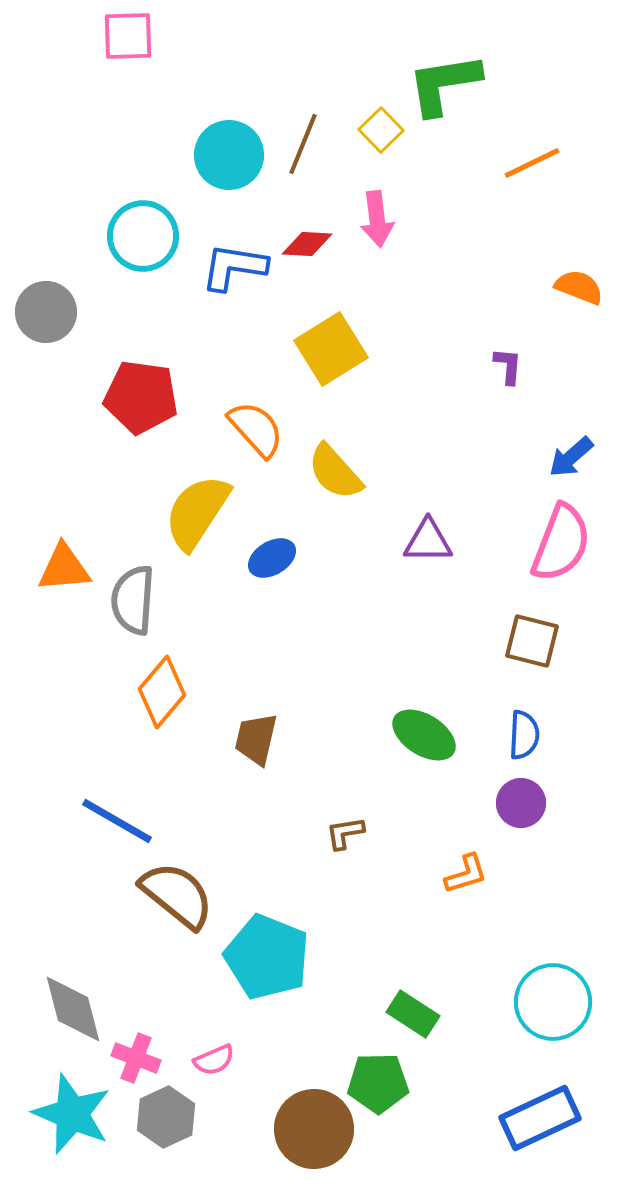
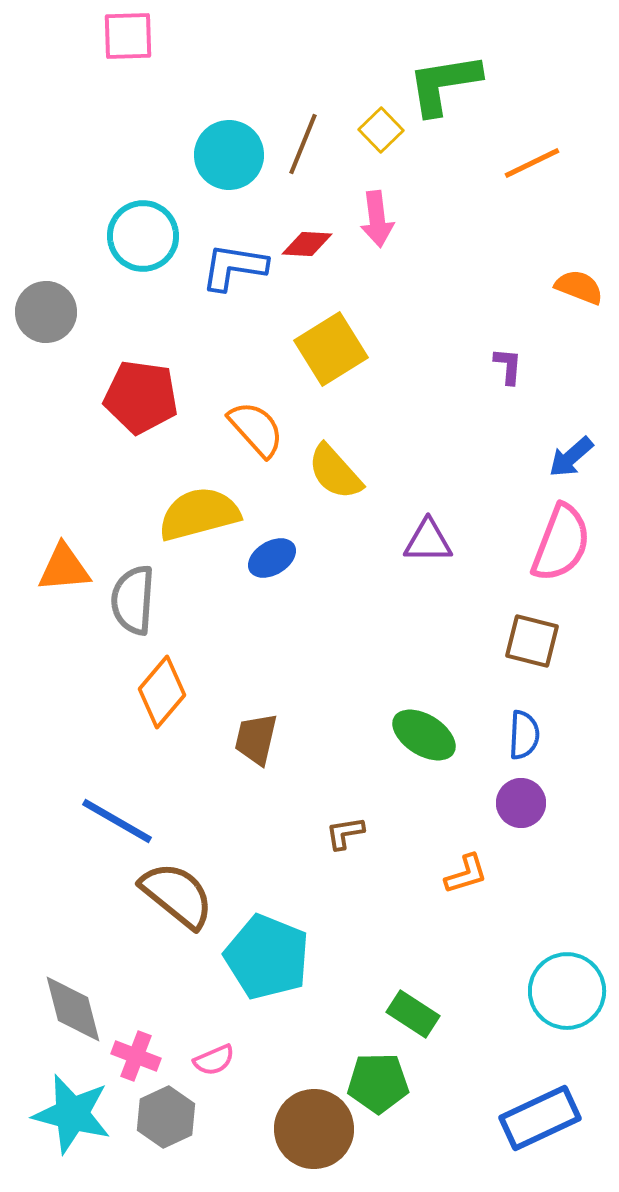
yellow semicircle at (197, 512): moved 2 px right, 2 px down; rotated 42 degrees clockwise
cyan circle at (553, 1002): moved 14 px right, 11 px up
pink cross at (136, 1058): moved 2 px up
cyan star at (72, 1114): rotated 8 degrees counterclockwise
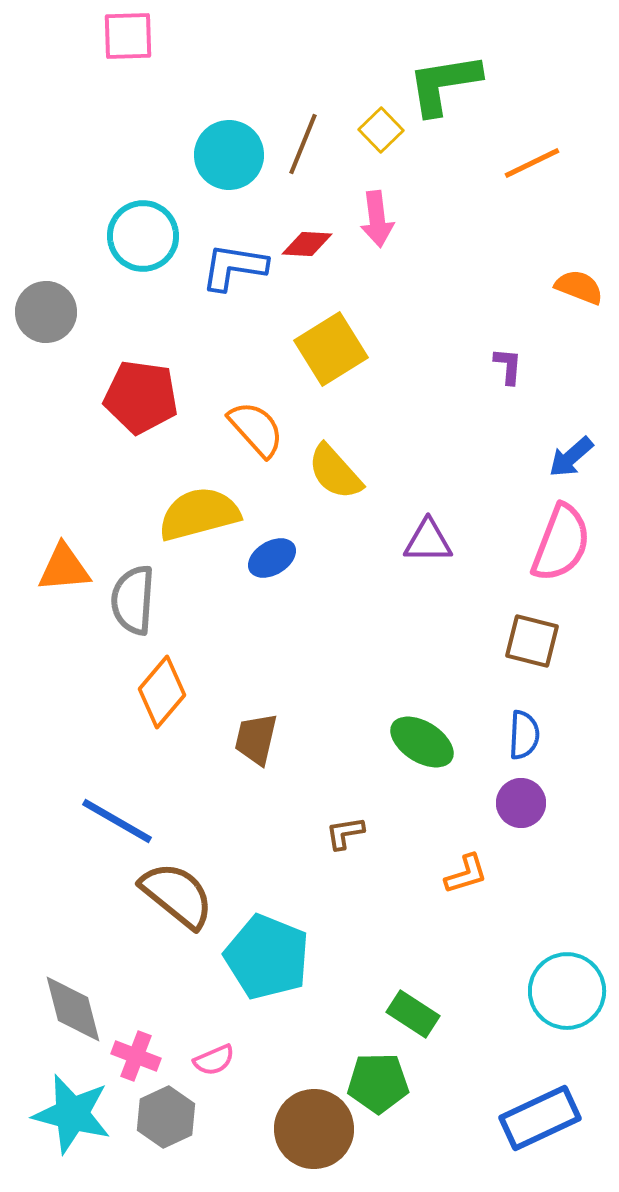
green ellipse at (424, 735): moved 2 px left, 7 px down
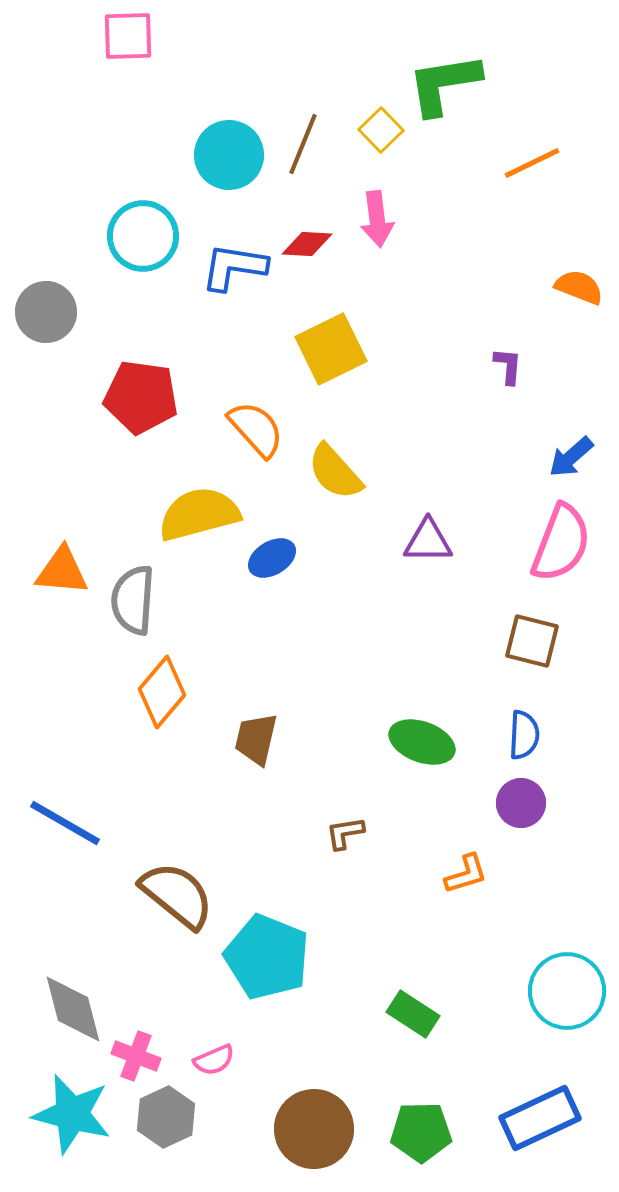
yellow square at (331, 349): rotated 6 degrees clockwise
orange triangle at (64, 568): moved 2 px left, 3 px down; rotated 10 degrees clockwise
green ellipse at (422, 742): rotated 12 degrees counterclockwise
blue line at (117, 821): moved 52 px left, 2 px down
green pentagon at (378, 1083): moved 43 px right, 49 px down
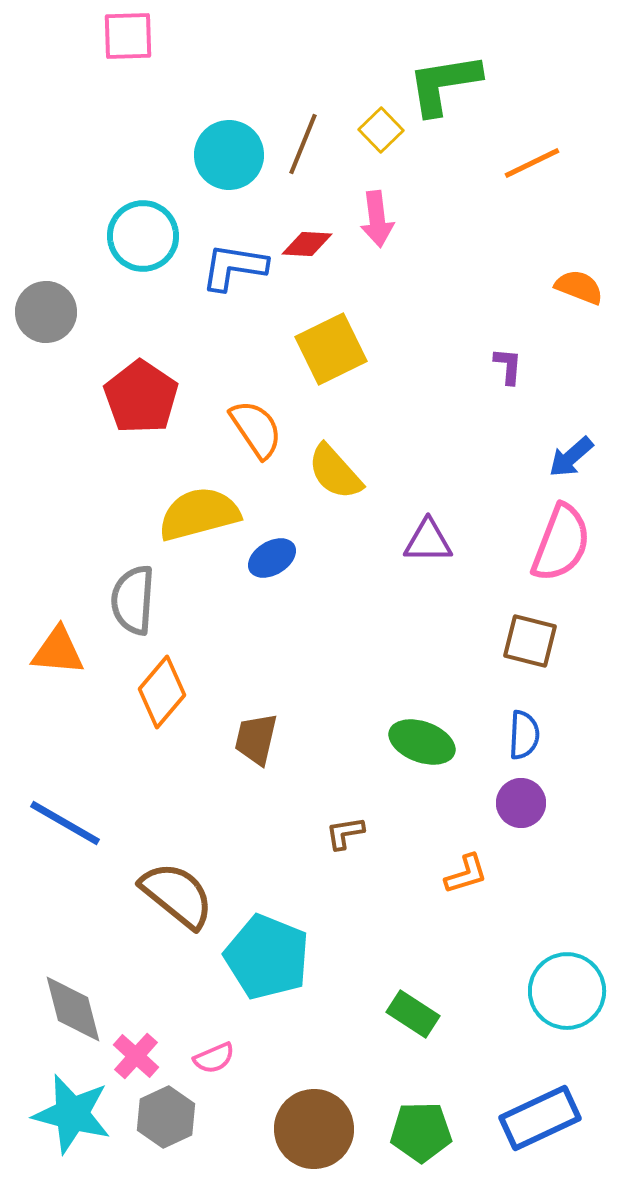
red pentagon at (141, 397): rotated 26 degrees clockwise
orange semicircle at (256, 429): rotated 8 degrees clockwise
orange triangle at (62, 571): moved 4 px left, 80 px down
brown square at (532, 641): moved 2 px left
pink cross at (136, 1056): rotated 21 degrees clockwise
pink semicircle at (214, 1060): moved 2 px up
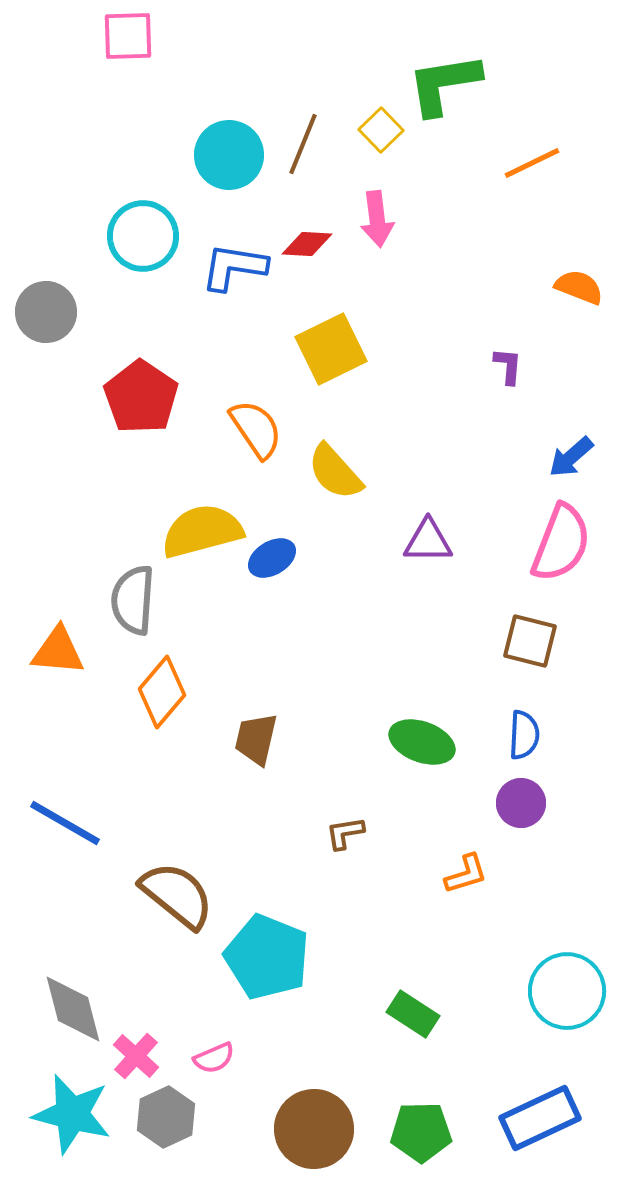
yellow semicircle at (199, 514): moved 3 px right, 17 px down
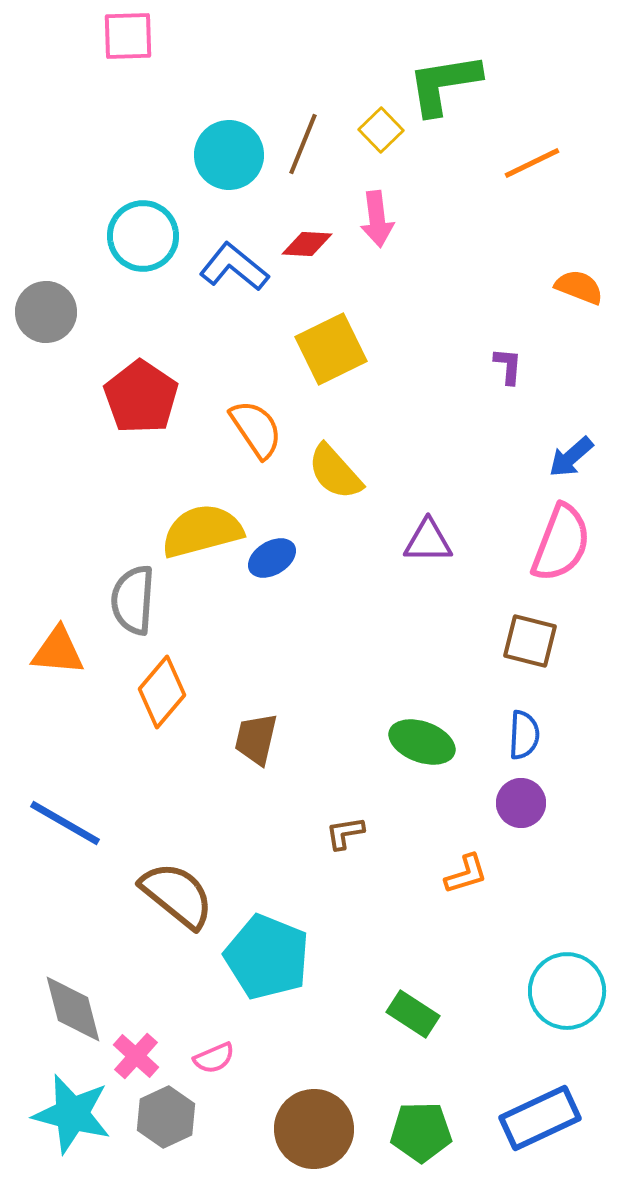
blue L-shape at (234, 267): rotated 30 degrees clockwise
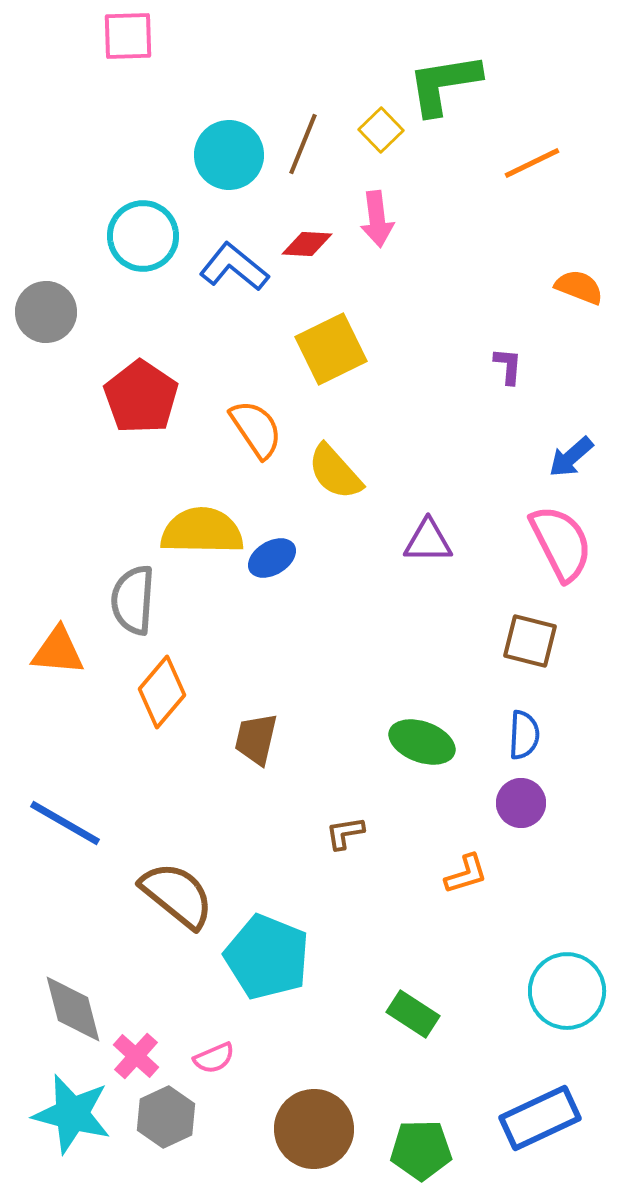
yellow semicircle at (202, 531): rotated 16 degrees clockwise
pink semicircle at (561, 543): rotated 48 degrees counterclockwise
green pentagon at (421, 1132): moved 18 px down
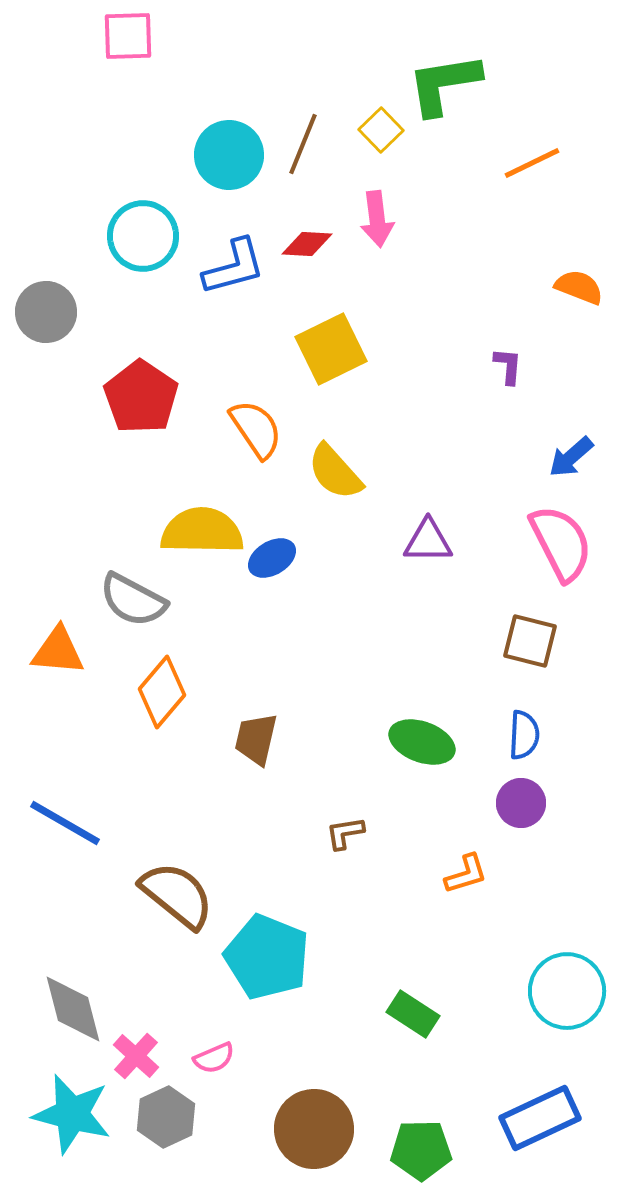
blue L-shape at (234, 267): rotated 126 degrees clockwise
gray semicircle at (133, 600): rotated 66 degrees counterclockwise
